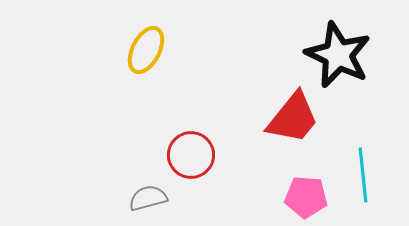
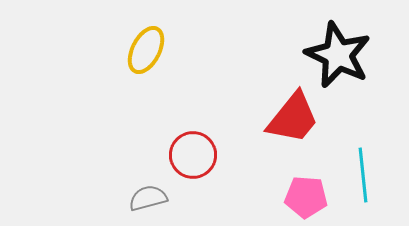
red circle: moved 2 px right
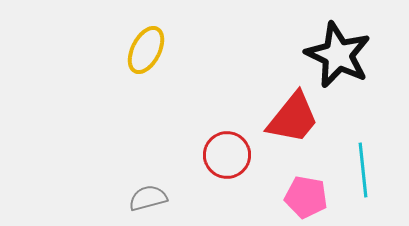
red circle: moved 34 px right
cyan line: moved 5 px up
pink pentagon: rotated 6 degrees clockwise
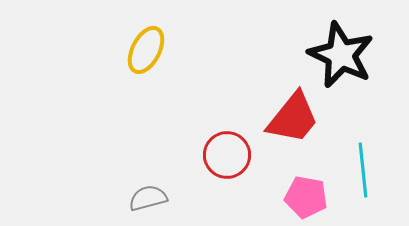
black star: moved 3 px right
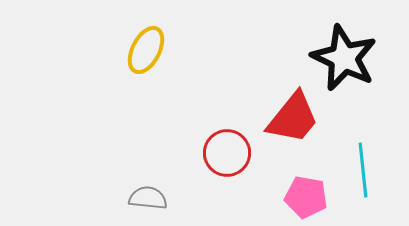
black star: moved 3 px right, 3 px down
red circle: moved 2 px up
gray semicircle: rotated 21 degrees clockwise
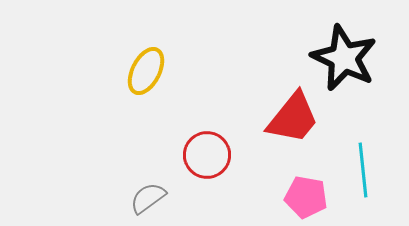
yellow ellipse: moved 21 px down
red circle: moved 20 px left, 2 px down
gray semicircle: rotated 42 degrees counterclockwise
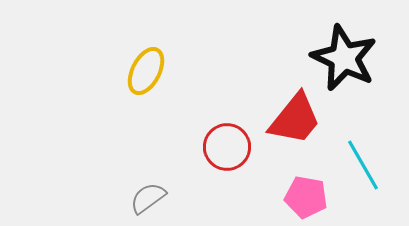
red trapezoid: moved 2 px right, 1 px down
red circle: moved 20 px right, 8 px up
cyan line: moved 5 px up; rotated 24 degrees counterclockwise
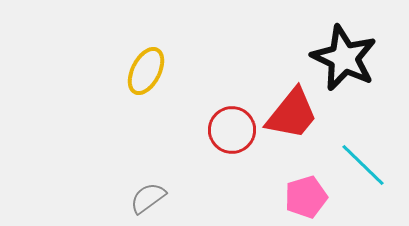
red trapezoid: moved 3 px left, 5 px up
red circle: moved 5 px right, 17 px up
cyan line: rotated 16 degrees counterclockwise
pink pentagon: rotated 27 degrees counterclockwise
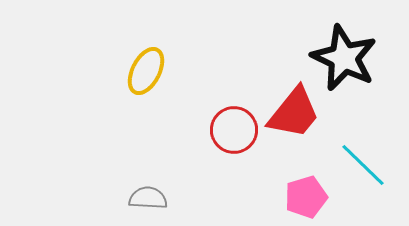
red trapezoid: moved 2 px right, 1 px up
red circle: moved 2 px right
gray semicircle: rotated 39 degrees clockwise
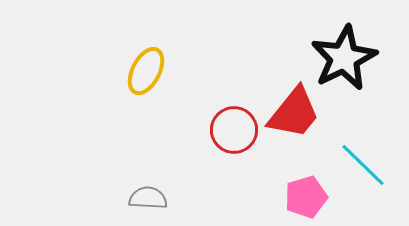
black star: rotated 20 degrees clockwise
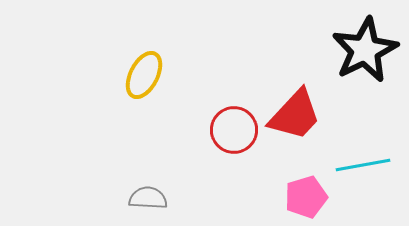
black star: moved 21 px right, 8 px up
yellow ellipse: moved 2 px left, 4 px down
red trapezoid: moved 1 px right, 2 px down; rotated 4 degrees clockwise
cyan line: rotated 54 degrees counterclockwise
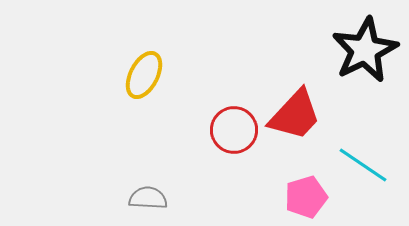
cyan line: rotated 44 degrees clockwise
